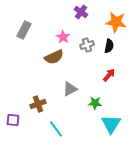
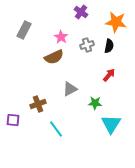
pink star: moved 2 px left
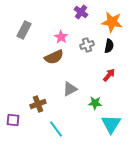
orange star: moved 4 px left
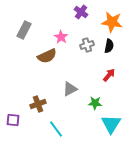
brown semicircle: moved 7 px left, 1 px up
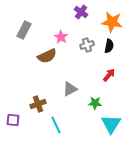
cyan line: moved 4 px up; rotated 12 degrees clockwise
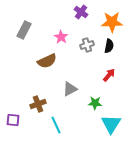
orange star: rotated 10 degrees counterclockwise
brown semicircle: moved 5 px down
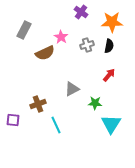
brown semicircle: moved 2 px left, 8 px up
gray triangle: moved 2 px right
